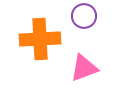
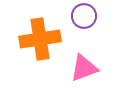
orange cross: rotated 6 degrees counterclockwise
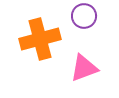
orange cross: rotated 6 degrees counterclockwise
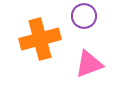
pink triangle: moved 5 px right, 4 px up
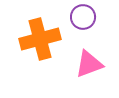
purple circle: moved 1 px left, 1 px down
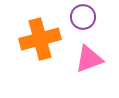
pink triangle: moved 5 px up
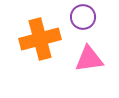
pink triangle: rotated 12 degrees clockwise
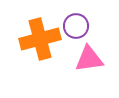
purple circle: moved 7 px left, 9 px down
